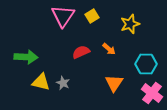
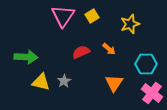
gray star: moved 1 px right, 2 px up; rotated 16 degrees clockwise
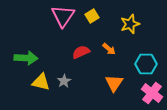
green arrow: moved 1 px down
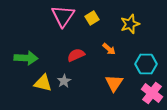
yellow square: moved 2 px down
red semicircle: moved 5 px left, 3 px down
yellow triangle: moved 2 px right, 1 px down
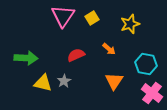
cyan hexagon: rotated 10 degrees clockwise
orange triangle: moved 2 px up
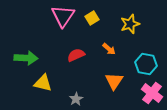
gray star: moved 12 px right, 18 px down
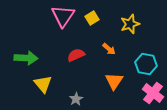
yellow triangle: moved 1 px down; rotated 36 degrees clockwise
pink cross: moved 1 px right
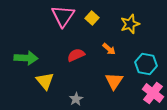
yellow square: rotated 16 degrees counterclockwise
yellow triangle: moved 2 px right, 3 px up
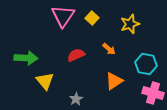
orange triangle: rotated 24 degrees clockwise
pink cross: rotated 20 degrees counterclockwise
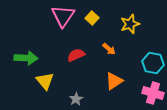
cyan hexagon: moved 7 px right, 1 px up
